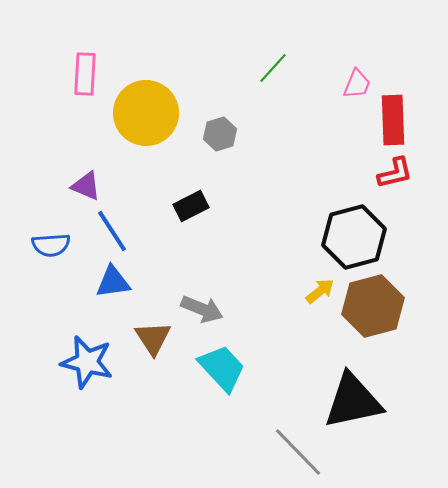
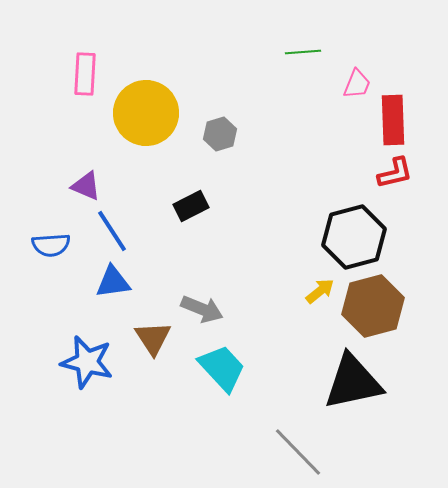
green line: moved 30 px right, 16 px up; rotated 44 degrees clockwise
black triangle: moved 19 px up
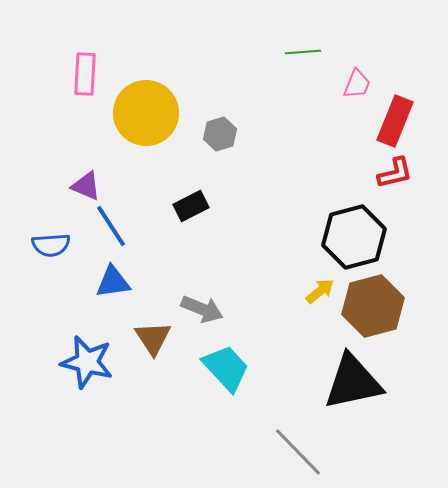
red rectangle: moved 2 px right, 1 px down; rotated 24 degrees clockwise
blue line: moved 1 px left, 5 px up
cyan trapezoid: moved 4 px right
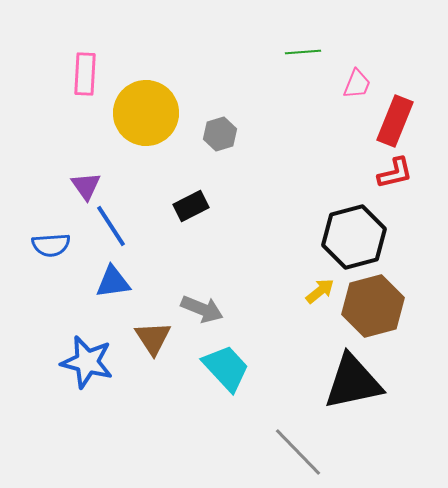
purple triangle: rotated 32 degrees clockwise
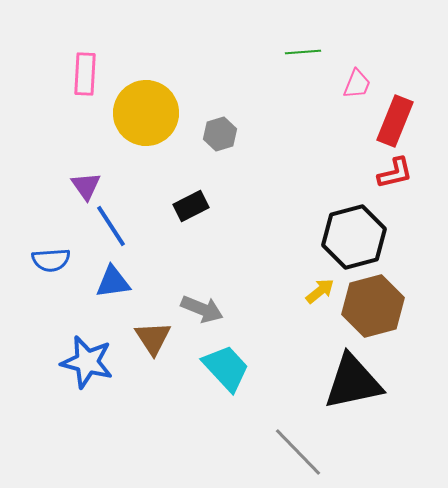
blue semicircle: moved 15 px down
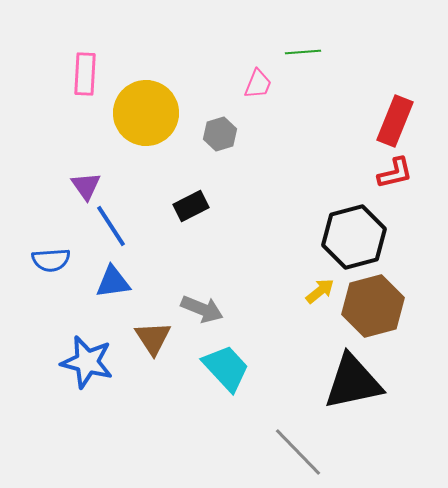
pink trapezoid: moved 99 px left
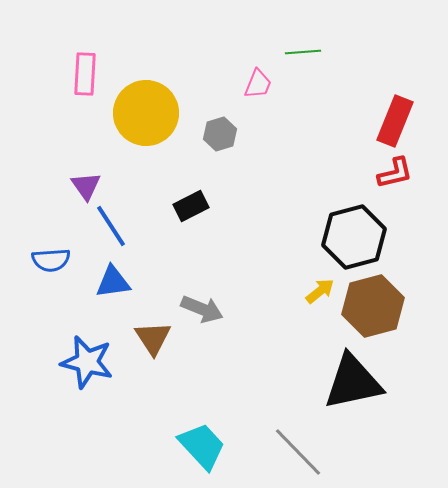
cyan trapezoid: moved 24 px left, 78 px down
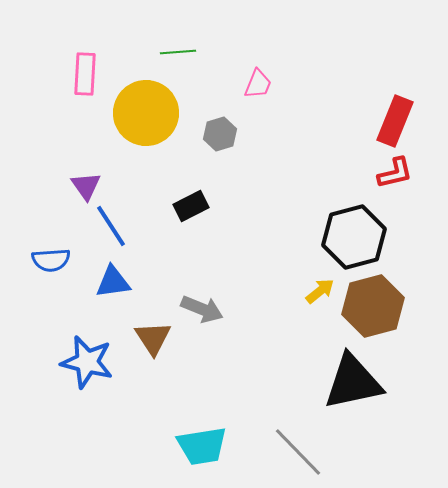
green line: moved 125 px left
cyan trapezoid: rotated 124 degrees clockwise
